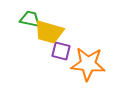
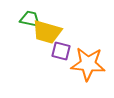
yellow trapezoid: moved 2 px left
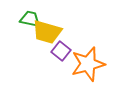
purple square: rotated 24 degrees clockwise
orange star: rotated 20 degrees counterclockwise
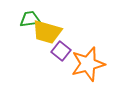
green trapezoid: rotated 20 degrees counterclockwise
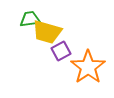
purple square: rotated 24 degrees clockwise
orange star: moved 3 px down; rotated 20 degrees counterclockwise
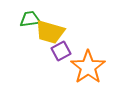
yellow trapezoid: moved 3 px right
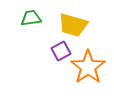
green trapezoid: moved 1 px right, 1 px up
yellow trapezoid: moved 23 px right, 7 px up
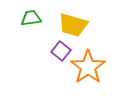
purple square: rotated 24 degrees counterclockwise
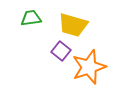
orange star: moved 1 px right; rotated 16 degrees clockwise
